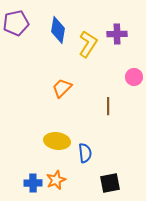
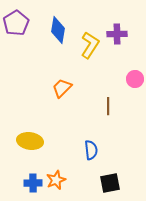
purple pentagon: rotated 20 degrees counterclockwise
yellow L-shape: moved 2 px right, 1 px down
pink circle: moved 1 px right, 2 px down
yellow ellipse: moved 27 px left
blue semicircle: moved 6 px right, 3 px up
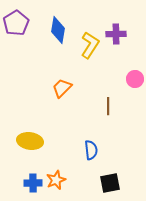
purple cross: moved 1 px left
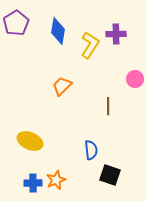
blue diamond: moved 1 px down
orange trapezoid: moved 2 px up
yellow ellipse: rotated 15 degrees clockwise
black square: moved 8 px up; rotated 30 degrees clockwise
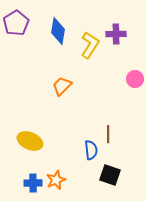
brown line: moved 28 px down
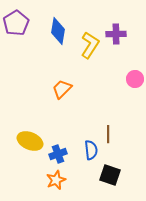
orange trapezoid: moved 3 px down
blue cross: moved 25 px right, 29 px up; rotated 18 degrees counterclockwise
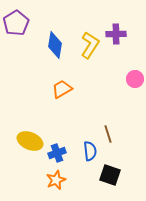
blue diamond: moved 3 px left, 14 px down
orange trapezoid: rotated 15 degrees clockwise
brown line: rotated 18 degrees counterclockwise
blue semicircle: moved 1 px left, 1 px down
blue cross: moved 1 px left, 1 px up
